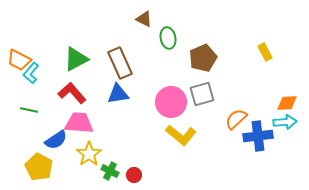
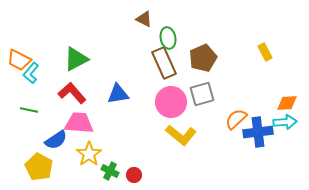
brown rectangle: moved 44 px right
blue cross: moved 4 px up
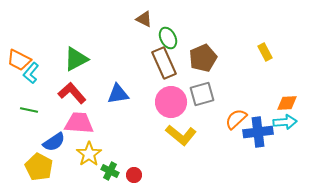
green ellipse: rotated 15 degrees counterclockwise
blue semicircle: moved 2 px left, 2 px down
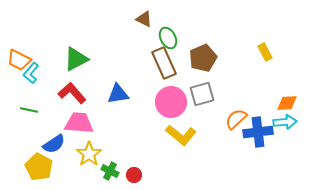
blue semicircle: moved 2 px down
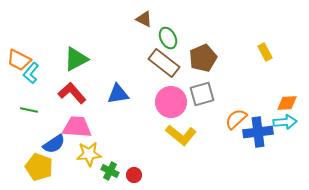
brown rectangle: rotated 28 degrees counterclockwise
pink trapezoid: moved 2 px left, 4 px down
yellow star: rotated 30 degrees clockwise
yellow pentagon: rotated 8 degrees counterclockwise
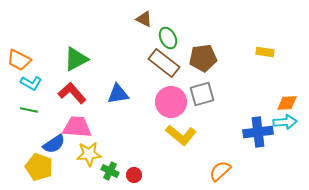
yellow rectangle: rotated 54 degrees counterclockwise
brown pentagon: rotated 16 degrees clockwise
cyan L-shape: moved 10 px down; rotated 100 degrees counterclockwise
orange semicircle: moved 16 px left, 52 px down
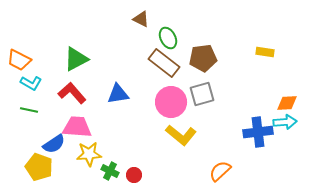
brown triangle: moved 3 px left
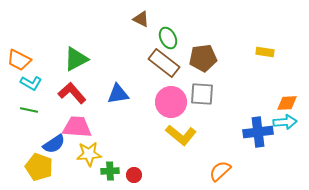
gray square: rotated 20 degrees clockwise
green cross: rotated 30 degrees counterclockwise
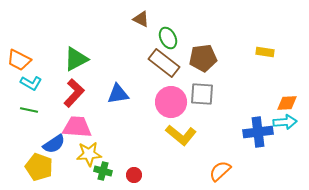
red L-shape: moved 2 px right; rotated 84 degrees clockwise
green cross: moved 7 px left; rotated 18 degrees clockwise
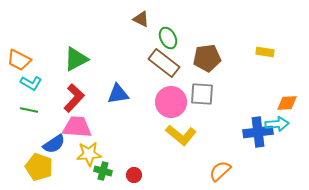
brown pentagon: moved 4 px right
red L-shape: moved 5 px down
cyan arrow: moved 8 px left, 2 px down
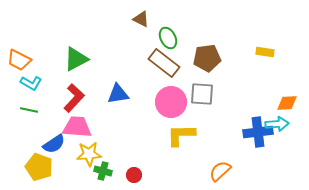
yellow L-shape: rotated 140 degrees clockwise
